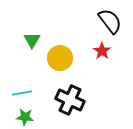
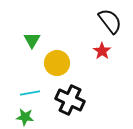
yellow circle: moved 3 px left, 5 px down
cyan line: moved 8 px right
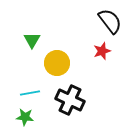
red star: rotated 18 degrees clockwise
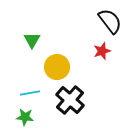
yellow circle: moved 4 px down
black cross: rotated 16 degrees clockwise
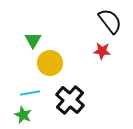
green triangle: moved 1 px right
red star: rotated 24 degrees clockwise
yellow circle: moved 7 px left, 4 px up
green star: moved 2 px left, 2 px up; rotated 18 degrees clockwise
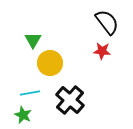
black semicircle: moved 3 px left, 1 px down
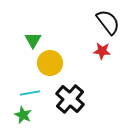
black semicircle: moved 1 px right
black cross: moved 1 px up
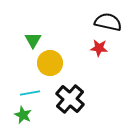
black semicircle: rotated 40 degrees counterclockwise
red star: moved 3 px left, 3 px up
